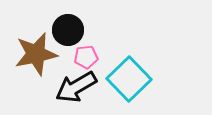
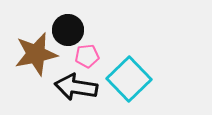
pink pentagon: moved 1 px right, 1 px up
black arrow: rotated 39 degrees clockwise
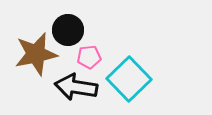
pink pentagon: moved 2 px right, 1 px down
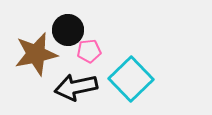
pink pentagon: moved 6 px up
cyan square: moved 2 px right
black arrow: rotated 21 degrees counterclockwise
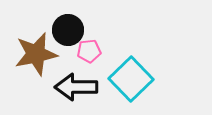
black arrow: rotated 12 degrees clockwise
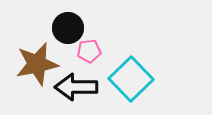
black circle: moved 2 px up
brown star: moved 1 px right, 10 px down
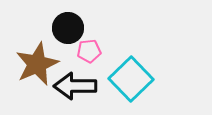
brown star: rotated 12 degrees counterclockwise
black arrow: moved 1 px left, 1 px up
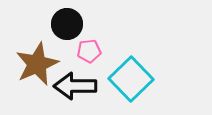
black circle: moved 1 px left, 4 px up
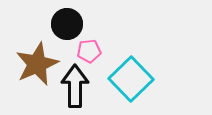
black arrow: rotated 90 degrees clockwise
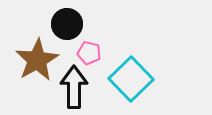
pink pentagon: moved 2 px down; rotated 20 degrees clockwise
brown star: moved 4 px up; rotated 6 degrees counterclockwise
black arrow: moved 1 px left, 1 px down
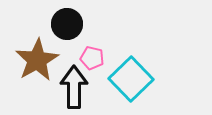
pink pentagon: moved 3 px right, 5 px down
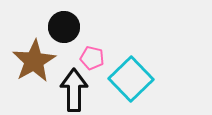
black circle: moved 3 px left, 3 px down
brown star: moved 3 px left, 1 px down
black arrow: moved 3 px down
